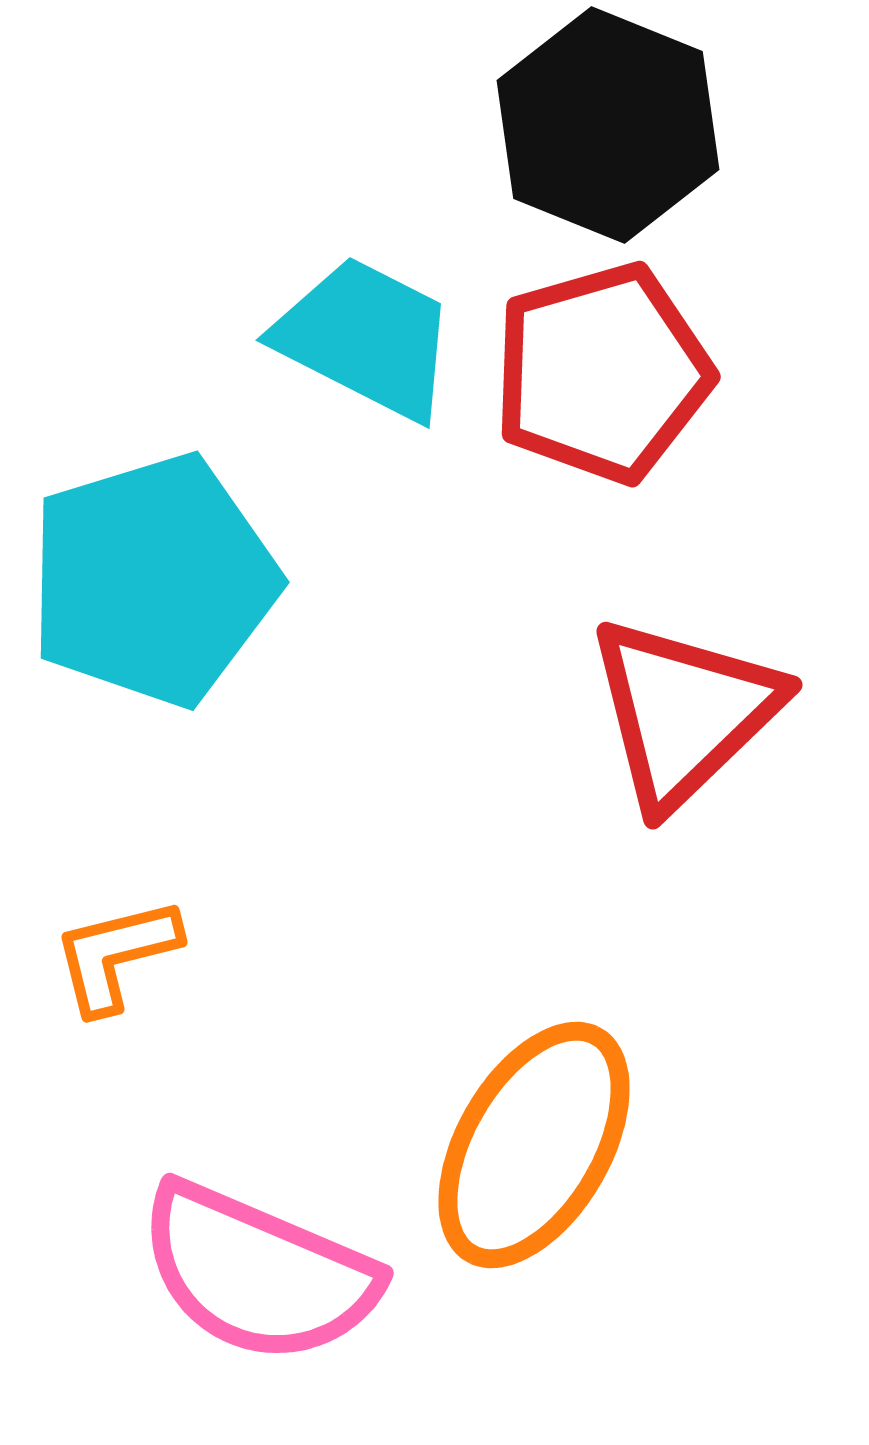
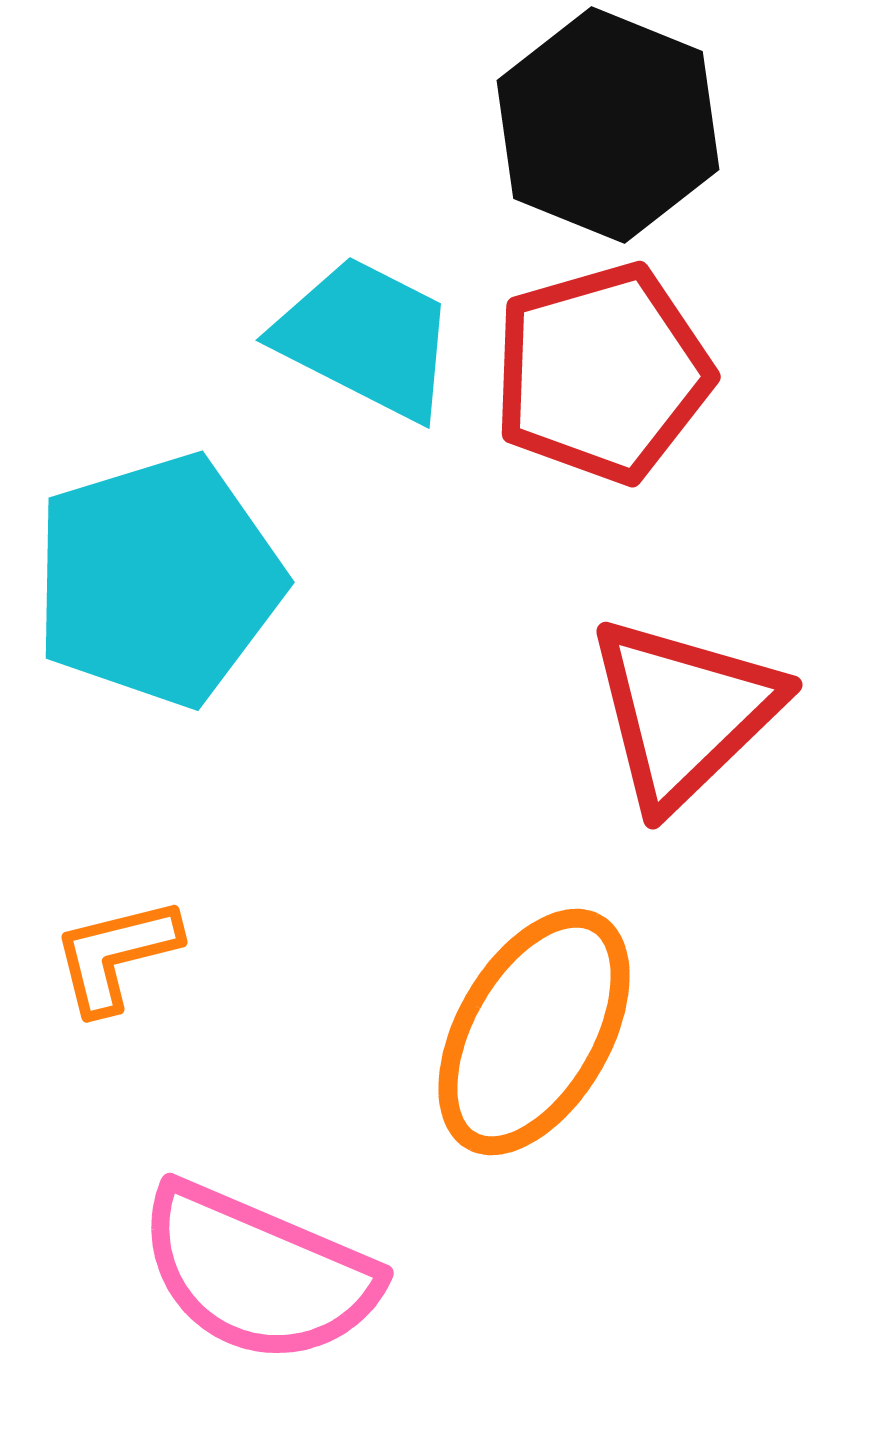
cyan pentagon: moved 5 px right
orange ellipse: moved 113 px up
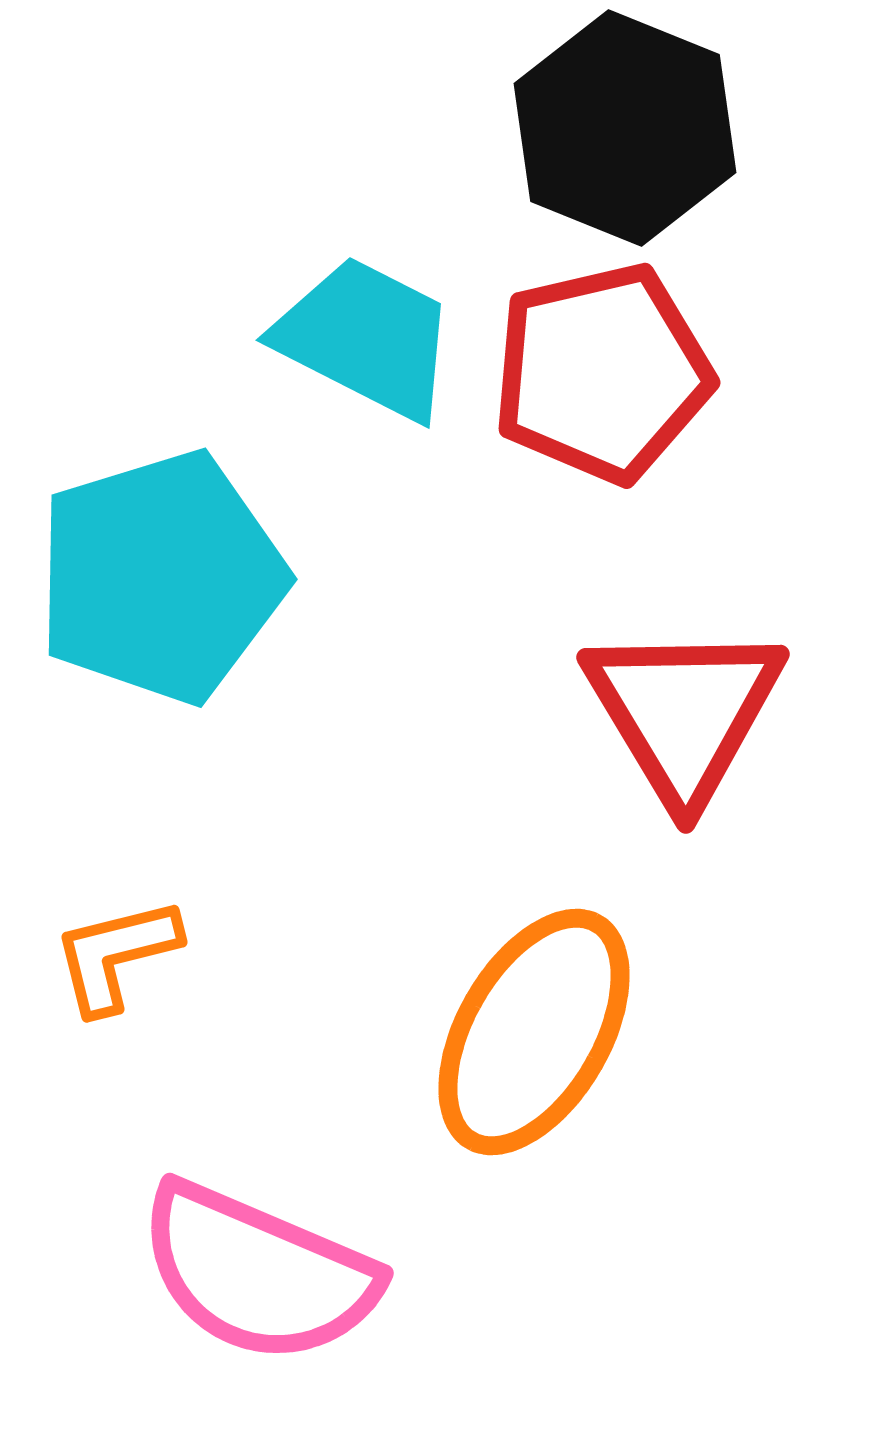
black hexagon: moved 17 px right, 3 px down
red pentagon: rotated 3 degrees clockwise
cyan pentagon: moved 3 px right, 3 px up
red triangle: rotated 17 degrees counterclockwise
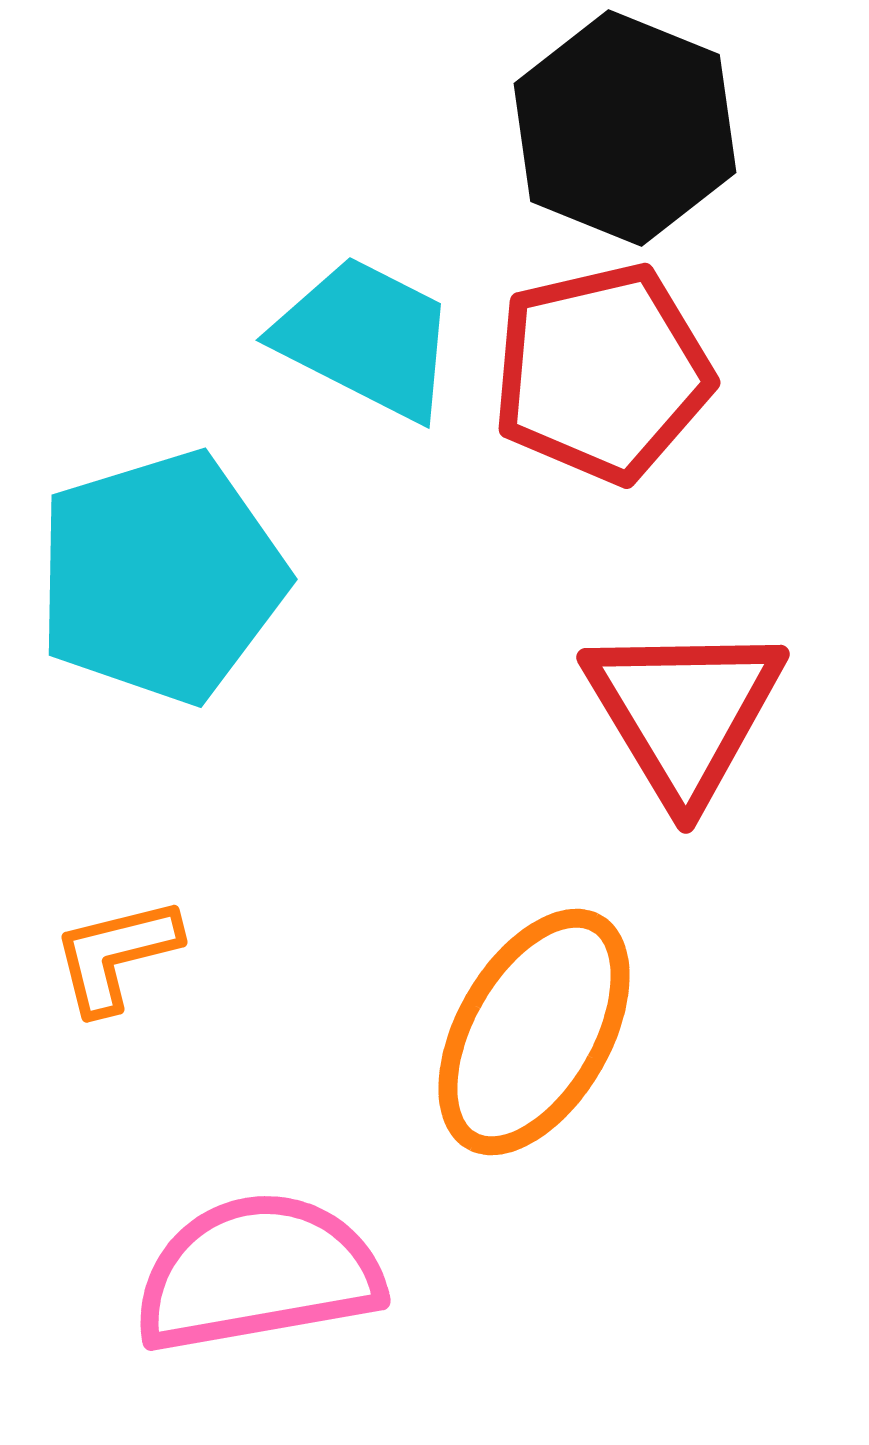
pink semicircle: rotated 147 degrees clockwise
